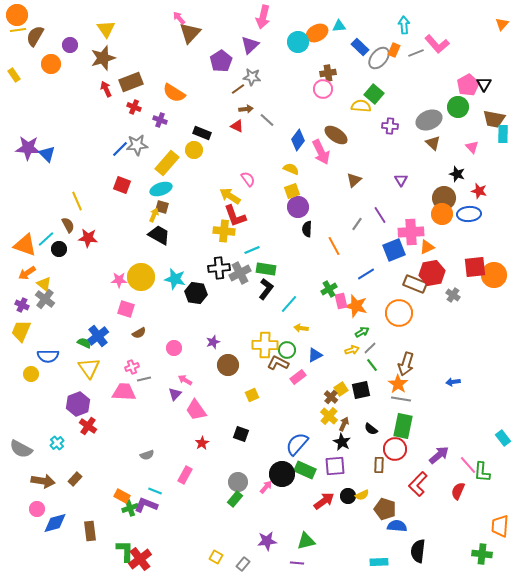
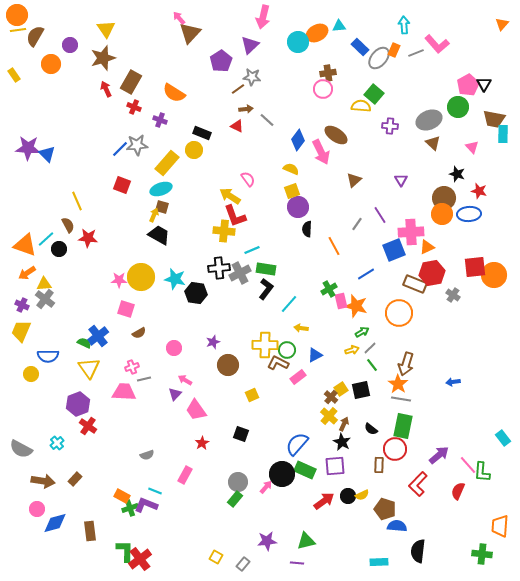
brown rectangle at (131, 82): rotated 40 degrees counterclockwise
yellow triangle at (44, 284): rotated 42 degrees counterclockwise
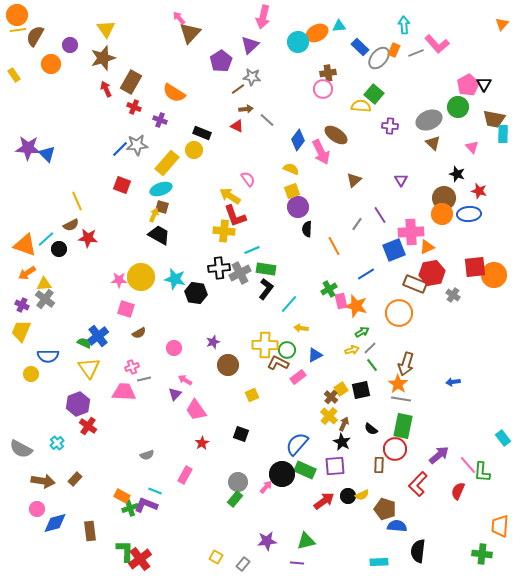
brown semicircle at (68, 225): moved 3 px right; rotated 91 degrees clockwise
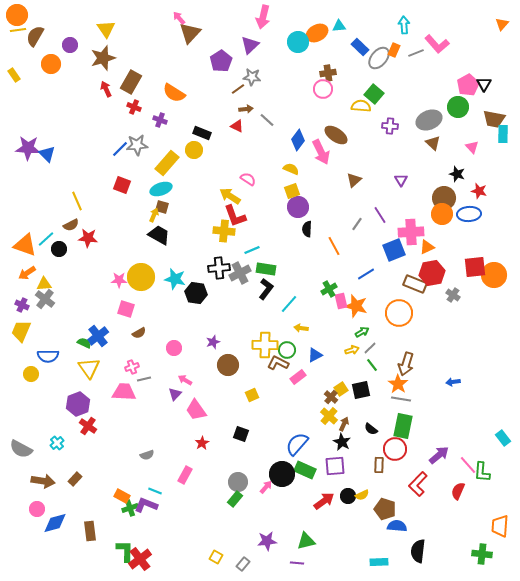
pink semicircle at (248, 179): rotated 21 degrees counterclockwise
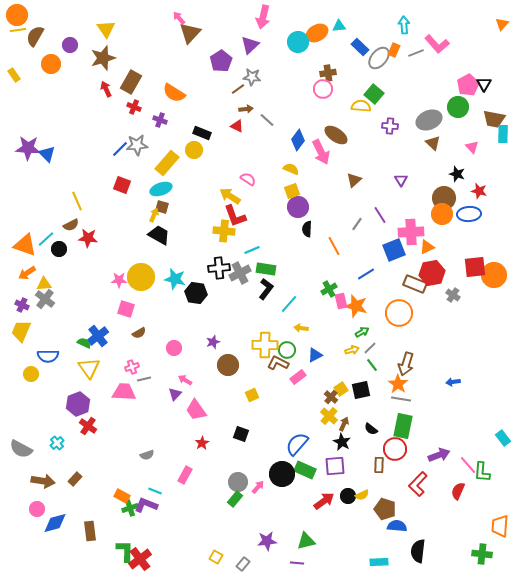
purple arrow at (439, 455): rotated 20 degrees clockwise
pink arrow at (266, 487): moved 8 px left
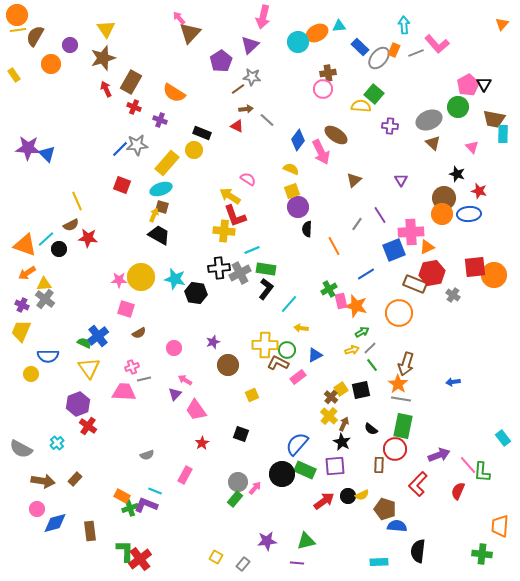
pink arrow at (258, 487): moved 3 px left, 1 px down
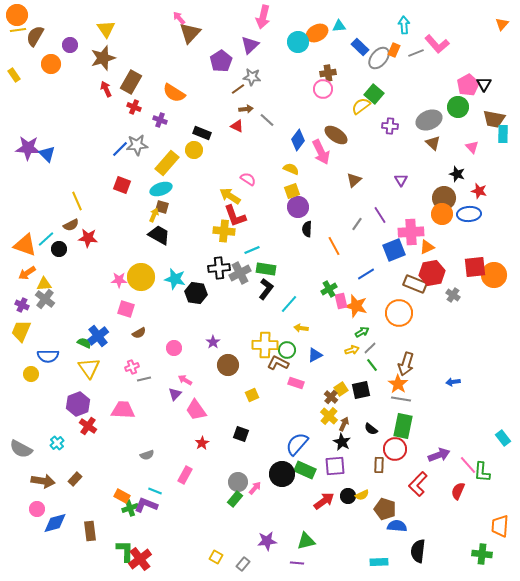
yellow semicircle at (361, 106): rotated 42 degrees counterclockwise
purple star at (213, 342): rotated 16 degrees counterclockwise
pink rectangle at (298, 377): moved 2 px left, 6 px down; rotated 56 degrees clockwise
pink trapezoid at (124, 392): moved 1 px left, 18 px down
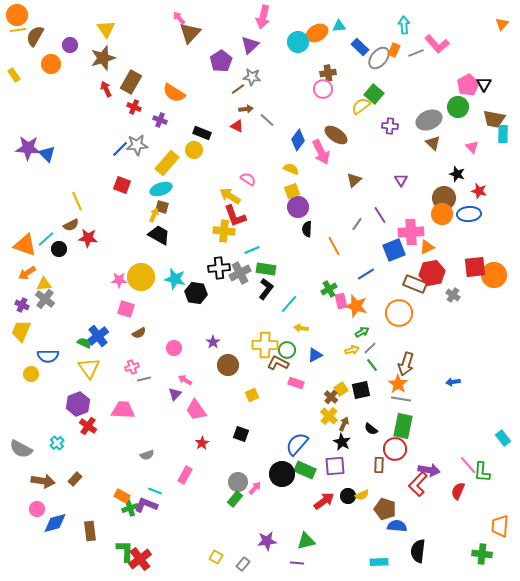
purple arrow at (439, 455): moved 10 px left, 15 px down; rotated 30 degrees clockwise
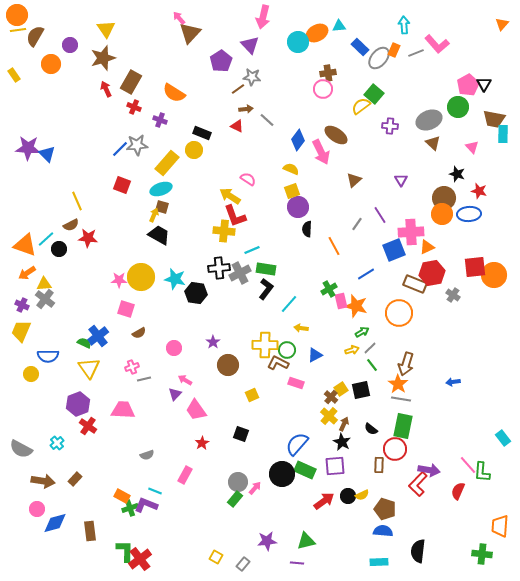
purple triangle at (250, 45): rotated 30 degrees counterclockwise
blue semicircle at (397, 526): moved 14 px left, 5 px down
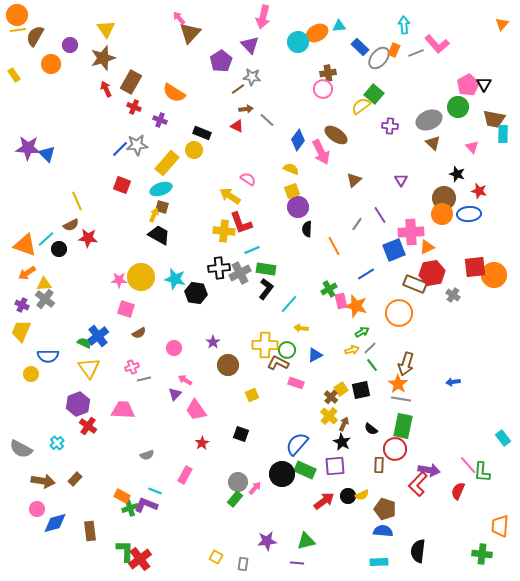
red L-shape at (235, 216): moved 6 px right, 7 px down
gray rectangle at (243, 564): rotated 32 degrees counterclockwise
